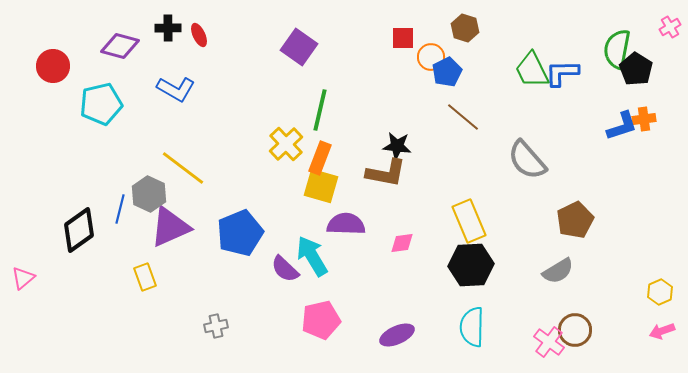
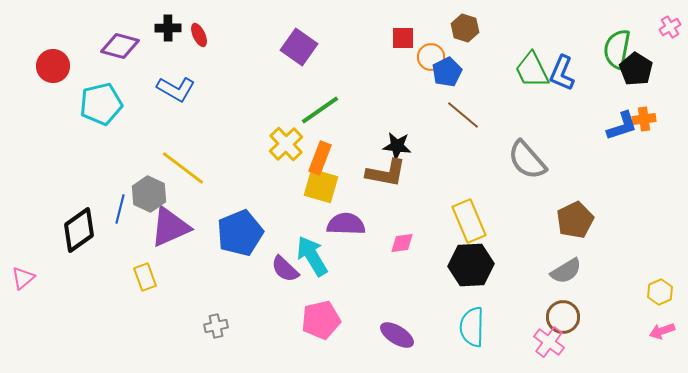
blue L-shape at (562, 73): rotated 66 degrees counterclockwise
green line at (320, 110): rotated 42 degrees clockwise
brown line at (463, 117): moved 2 px up
gray semicircle at (558, 271): moved 8 px right
brown circle at (575, 330): moved 12 px left, 13 px up
purple ellipse at (397, 335): rotated 56 degrees clockwise
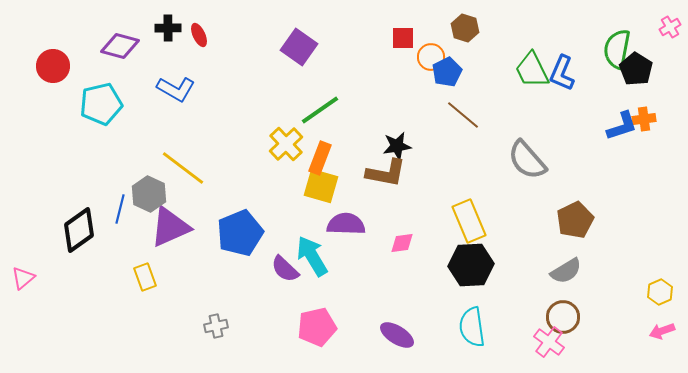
black star at (397, 146): rotated 16 degrees counterclockwise
pink pentagon at (321, 320): moved 4 px left, 7 px down
cyan semicircle at (472, 327): rotated 9 degrees counterclockwise
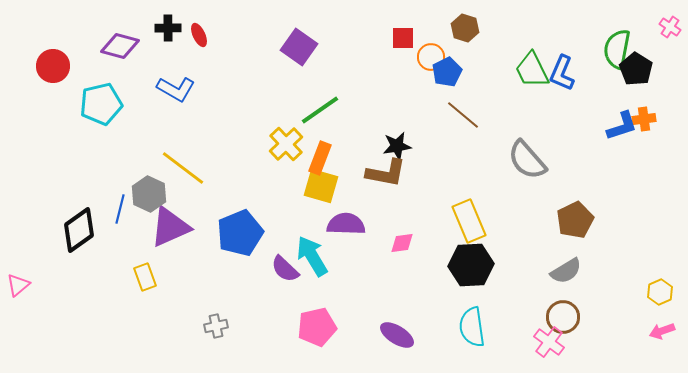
pink cross at (670, 27): rotated 25 degrees counterclockwise
pink triangle at (23, 278): moved 5 px left, 7 px down
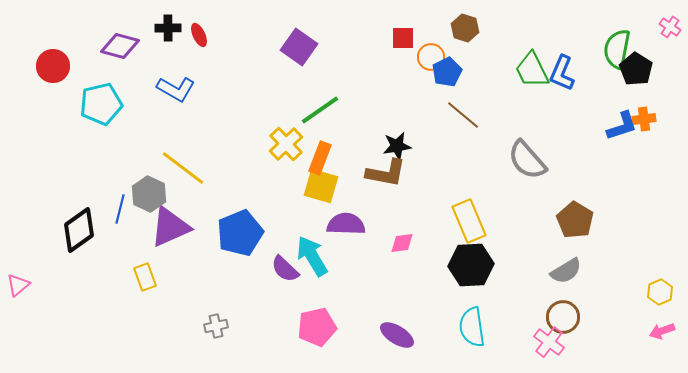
brown pentagon at (575, 220): rotated 15 degrees counterclockwise
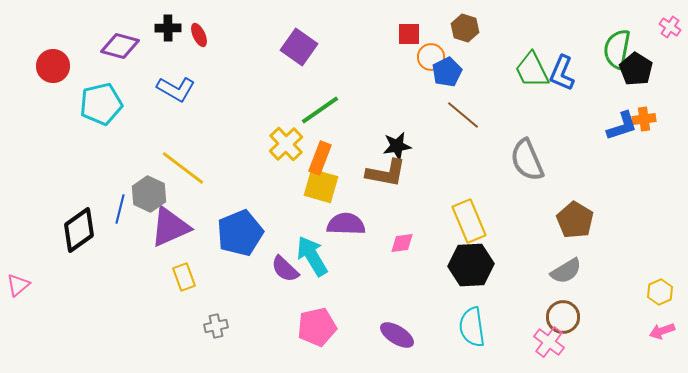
red square at (403, 38): moved 6 px right, 4 px up
gray semicircle at (527, 160): rotated 18 degrees clockwise
yellow rectangle at (145, 277): moved 39 px right
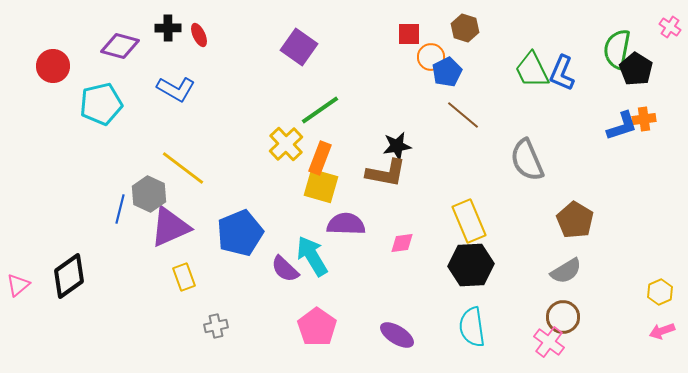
black diamond at (79, 230): moved 10 px left, 46 px down
pink pentagon at (317, 327): rotated 24 degrees counterclockwise
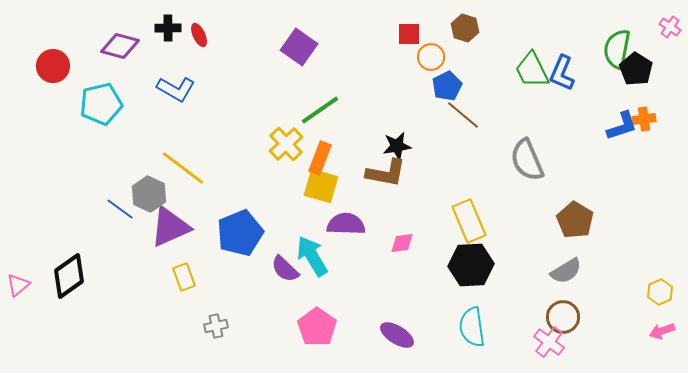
blue pentagon at (447, 72): moved 14 px down
blue line at (120, 209): rotated 68 degrees counterclockwise
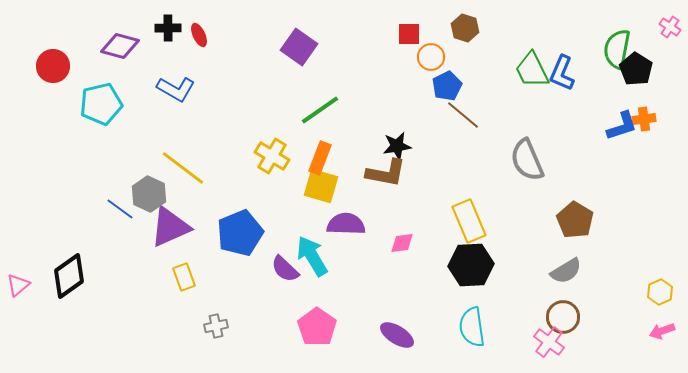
yellow cross at (286, 144): moved 14 px left, 12 px down; rotated 16 degrees counterclockwise
